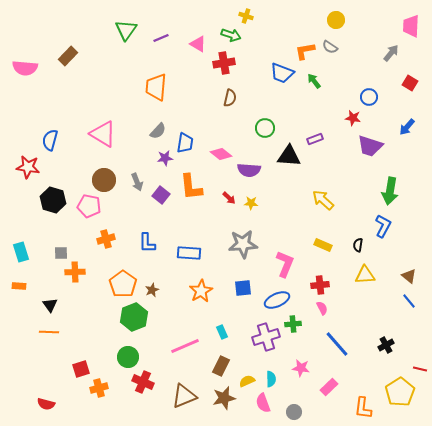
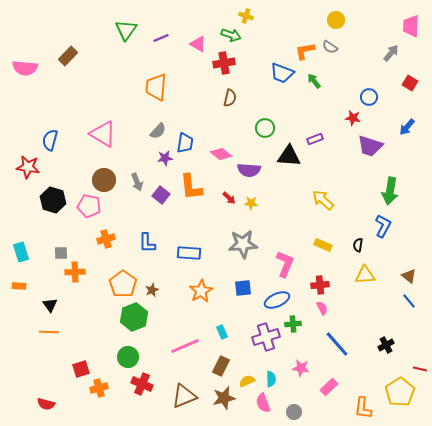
red cross at (143, 382): moved 1 px left, 2 px down
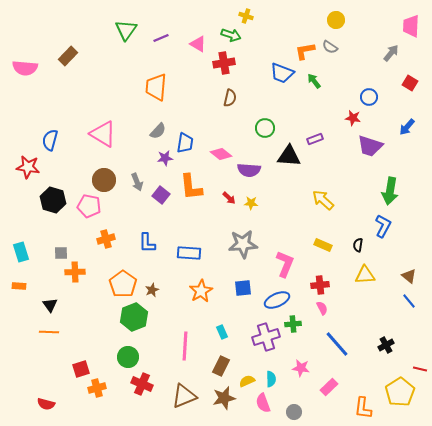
pink line at (185, 346): rotated 64 degrees counterclockwise
orange cross at (99, 388): moved 2 px left
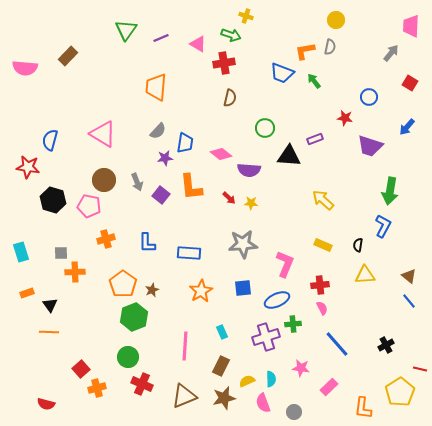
gray semicircle at (330, 47): rotated 112 degrees counterclockwise
red star at (353, 118): moved 8 px left
orange rectangle at (19, 286): moved 8 px right, 7 px down; rotated 24 degrees counterclockwise
red square at (81, 369): rotated 24 degrees counterclockwise
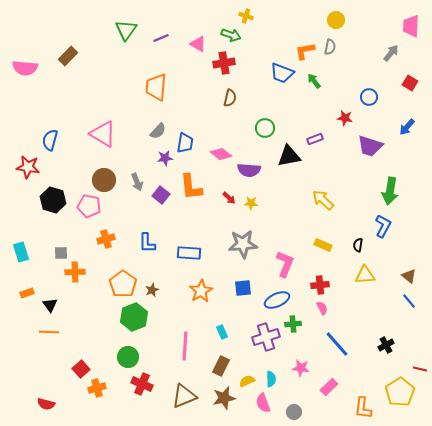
black triangle at (289, 156): rotated 15 degrees counterclockwise
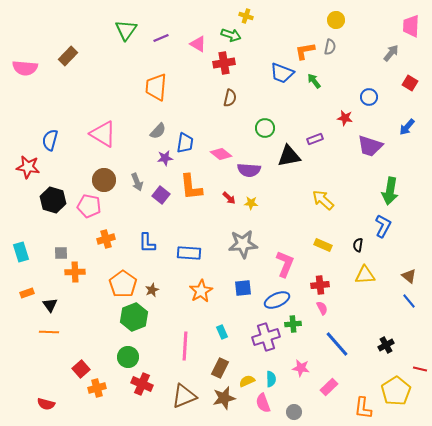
brown rectangle at (221, 366): moved 1 px left, 2 px down
yellow pentagon at (400, 392): moved 4 px left, 1 px up
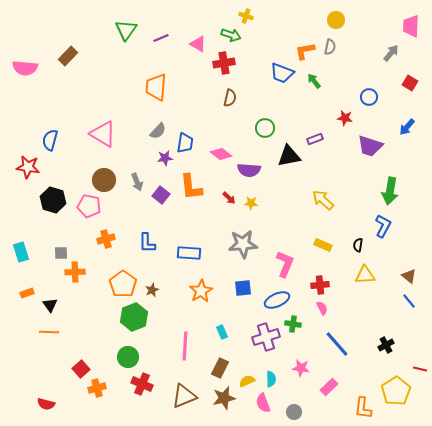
green cross at (293, 324): rotated 14 degrees clockwise
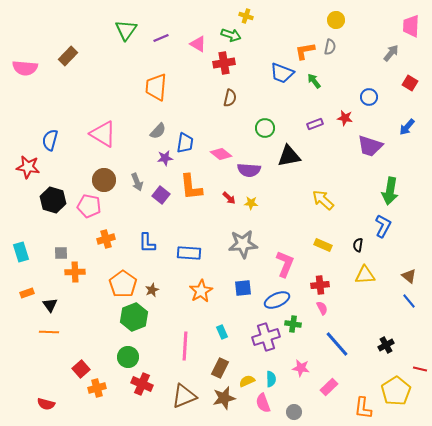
purple rectangle at (315, 139): moved 15 px up
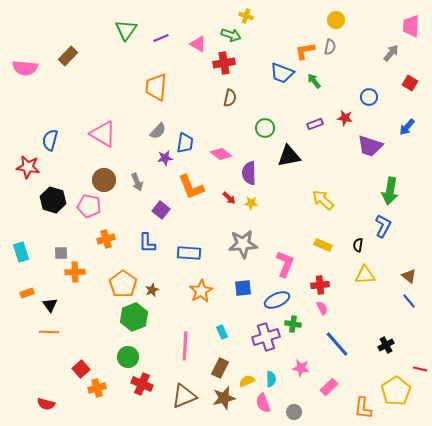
purple semicircle at (249, 170): moved 3 px down; rotated 85 degrees clockwise
orange L-shape at (191, 187): rotated 16 degrees counterclockwise
purple square at (161, 195): moved 15 px down
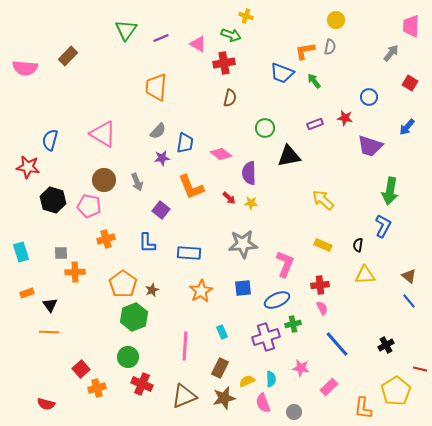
purple star at (165, 158): moved 3 px left
green cross at (293, 324): rotated 21 degrees counterclockwise
